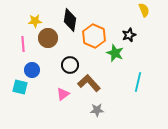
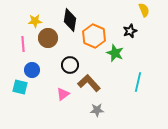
black star: moved 1 px right, 4 px up
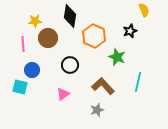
black diamond: moved 4 px up
green star: moved 2 px right, 4 px down
brown L-shape: moved 14 px right, 3 px down
gray star: rotated 16 degrees counterclockwise
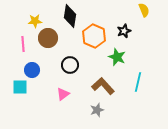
black star: moved 6 px left
cyan square: rotated 14 degrees counterclockwise
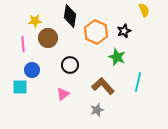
orange hexagon: moved 2 px right, 4 px up
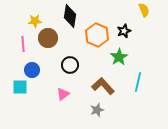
orange hexagon: moved 1 px right, 3 px down
green star: moved 2 px right; rotated 18 degrees clockwise
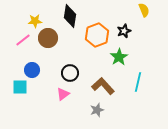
orange hexagon: rotated 15 degrees clockwise
pink line: moved 4 px up; rotated 56 degrees clockwise
black circle: moved 8 px down
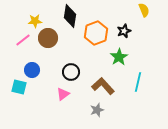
orange hexagon: moved 1 px left, 2 px up
black circle: moved 1 px right, 1 px up
cyan square: moved 1 px left; rotated 14 degrees clockwise
